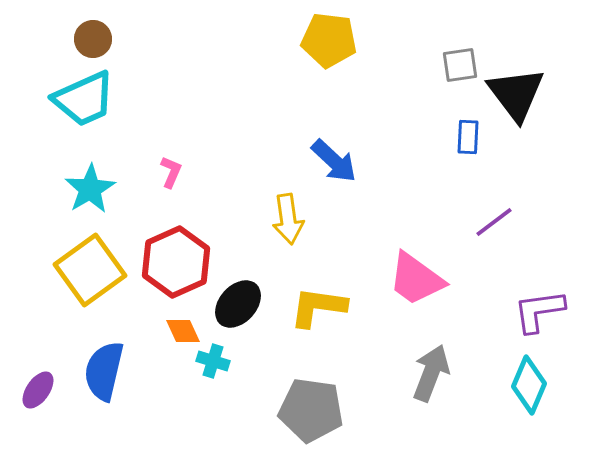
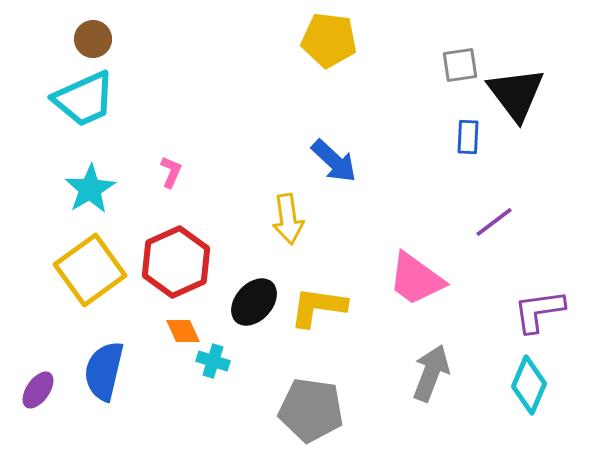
black ellipse: moved 16 px right, 2 px up
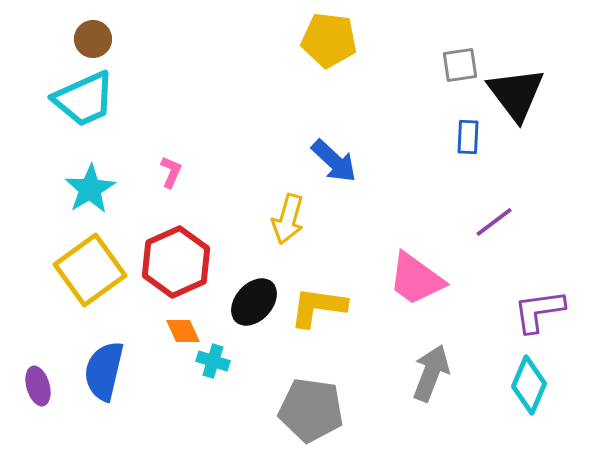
yellow arrow: rotated 24 degrees clockwise
purple ellipse: moved 4 px up; rotated 51 degrees counterclockwise
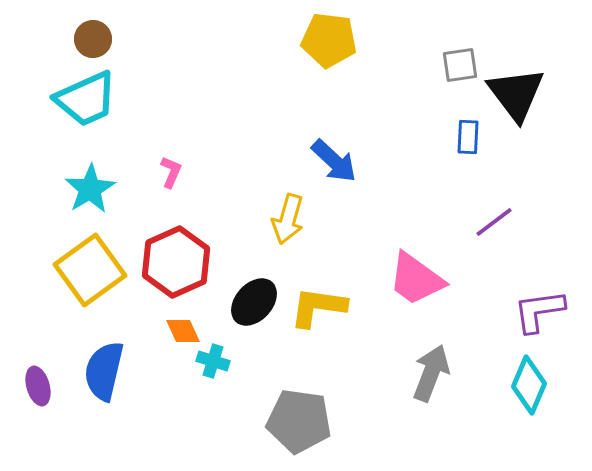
cyan trapezoid: moved 2 px right
gray pentagon: moved 12 px left, 11 px down
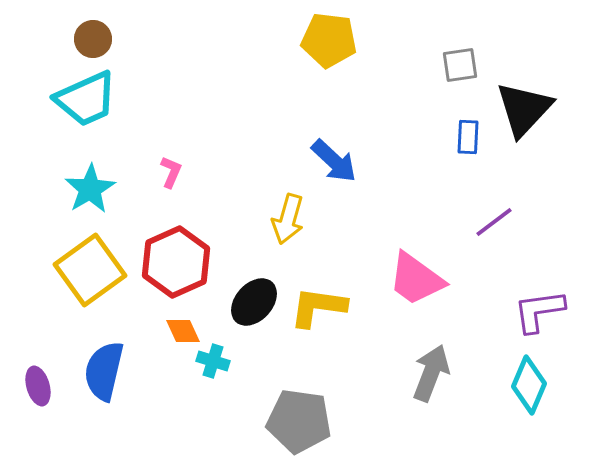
black triangle: moved 8 px right, 15 px down; rotated 20 degrees clockwise
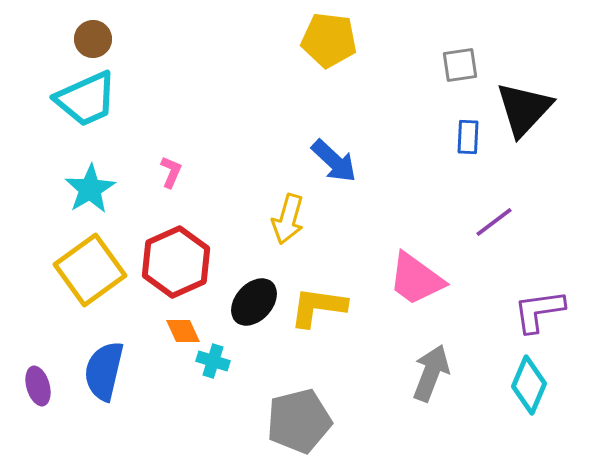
gray pentagon: rotated 22 degrees counterclockwise
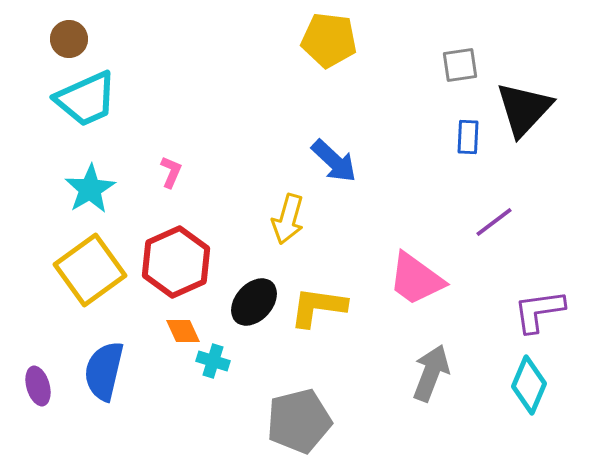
brown circle: moved 24 px left
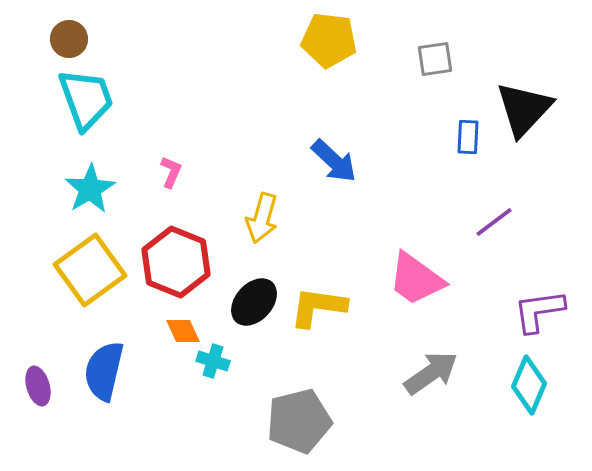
gray square: moved 25 px left, 6 px up
cyan trapezoid: rotated 86 degrees counterclockwise
yellow arrow: moved 26 px left, 1 px up
red hexagon: rotated 14 degrees counterclockwise
gray arrow: rotated 34 degrees clockwise
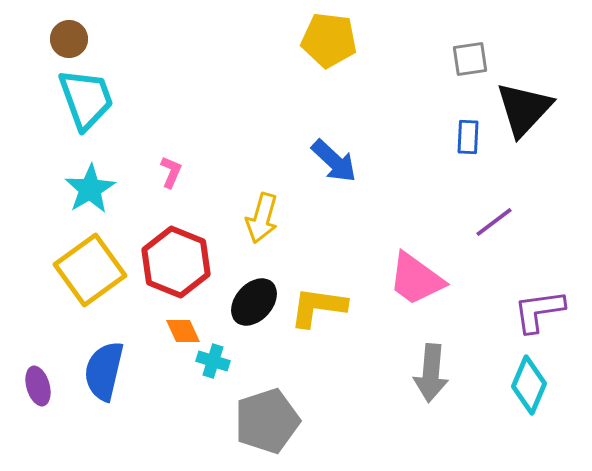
gray square: moved 35 px right
gray arrow: rotated 130 degrees clockwise
gray pentagon: moved 32 px left; rotated 4 degrees counterclockwise
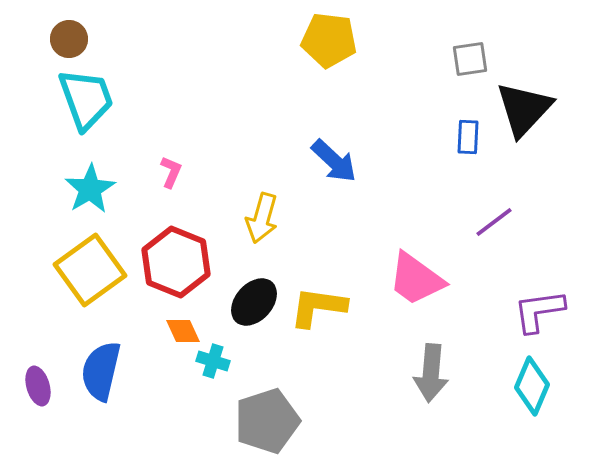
blue semicircle: moved 3 px left
cyan diamond: moved 3 px right, 1 px down
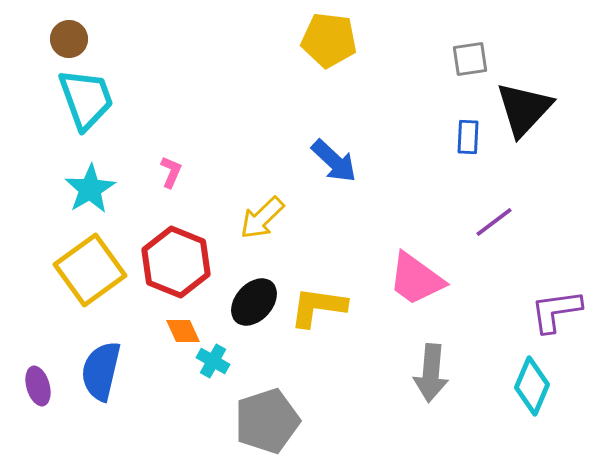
yellow arrow: rotated 30 degrees clockwise
purple L-shape: moved 17 px right
cyan cross: rotated 12 degrees clockwise
